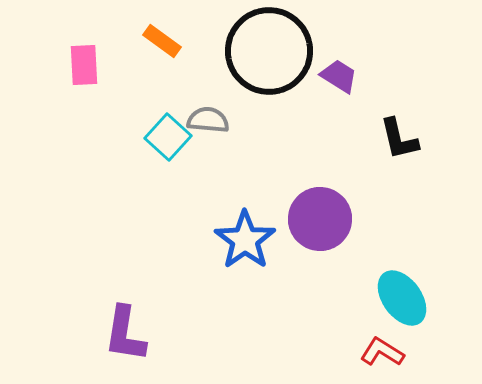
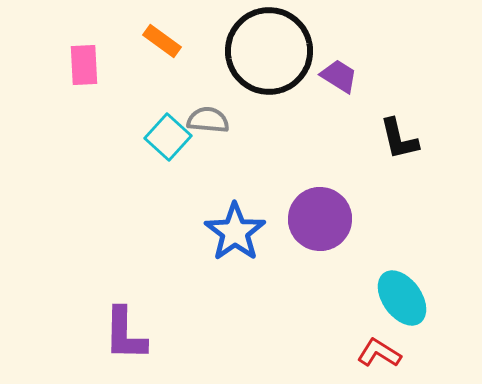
blue star: moved 10 px left, 8 px up
purple L-shape: rotated 8 degrees counterclockwise
red L-shape: moved 3 px left, 1 px down
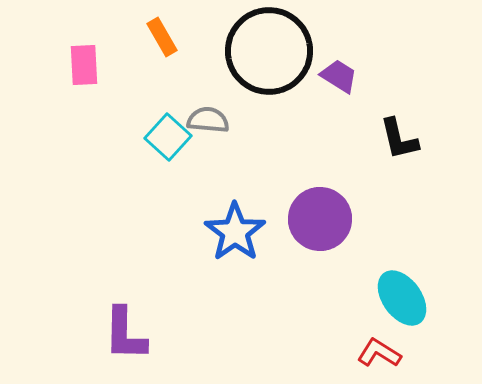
orange rectangle: moved 4 px up; rotated 24 degrees clockwise
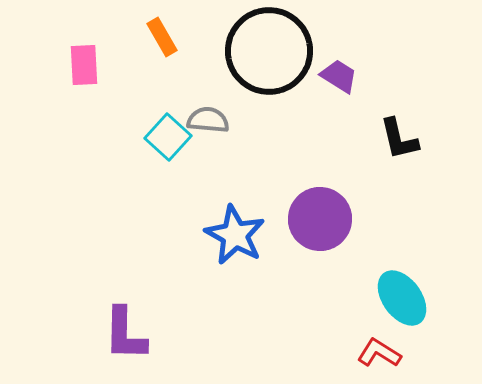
blue star: moved 3 px down; rotated 8 degrees counterclockwise
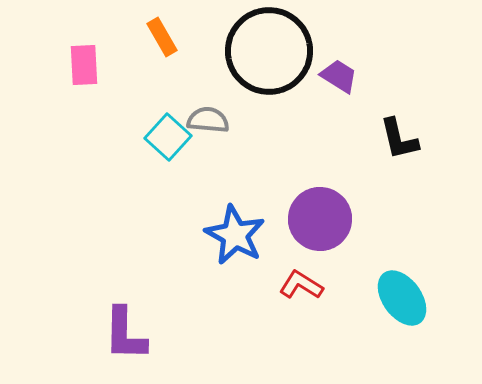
red L-shape: moved 78 px left, 68 px up
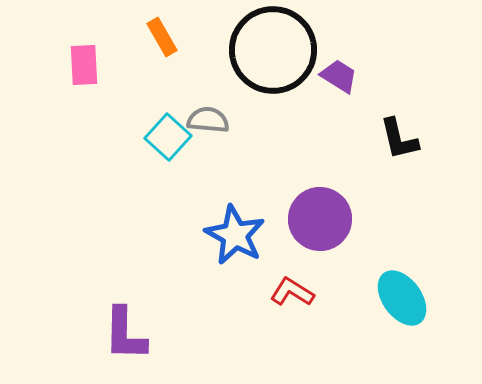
black circle: moved 4 px right, 1 px up
red L-shape: moved 9 px left, 7 px down
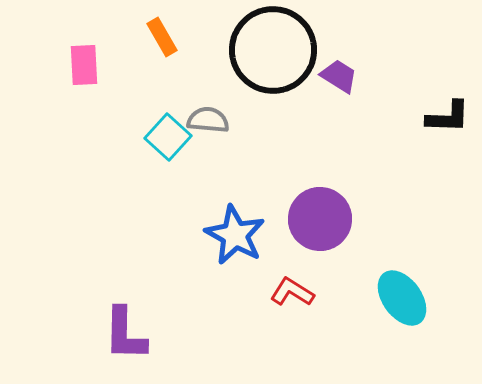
black L-shape: moved 49 px right, 22 px up; rotated 75 degrees counterclockwise
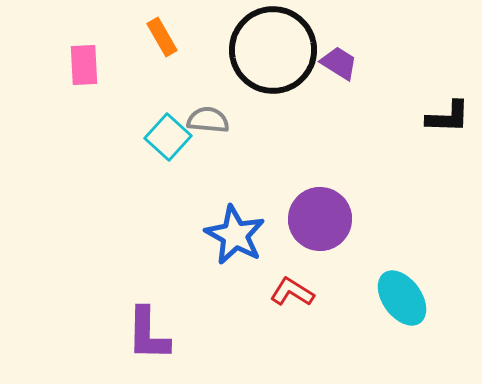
purple trapezoid: moved 13 px up
purple L-shape: moved 23 px right
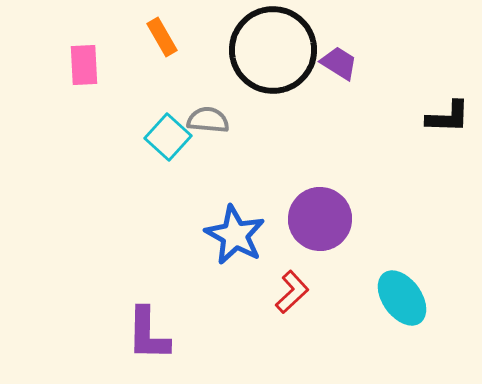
red L-shape: rotated 105 degrees clockwise
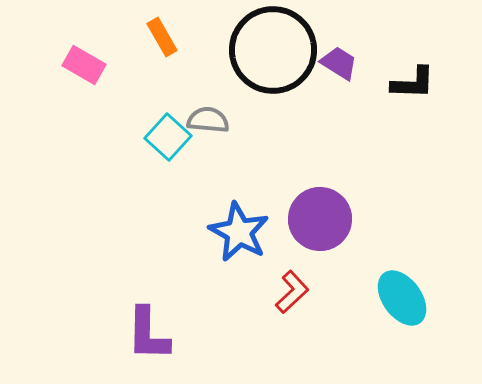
pink rectangle: rotated 57 degrees counterclockwise
black L-shape: moved 35 px left, 34 px up
blue star: moved 4 px right, 3 px up
